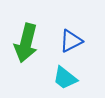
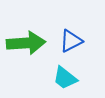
green arrow: rotated 108 degrees counterclockwise
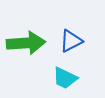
cyan trapezoid: rotated 12 degrees counterclockwise
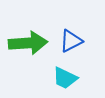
green arrow: moved 2 px right
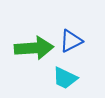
green arrow: moved 6 px right, 5 px down
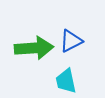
cyan trapezoid: moved 1 px right, 3 px down; rotated 52 degrees clockwise
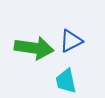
green arrow: rotated 12 degrees clockwise
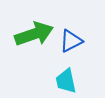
green arrow: moved 14 px up; rotated 27 degrees counterclockwise
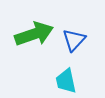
blue triangle: moved 3 px right, 1 px up; rotated 20 degrees counterclockwise
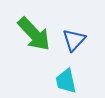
green arrow: rotated 66 degrees clockwise
